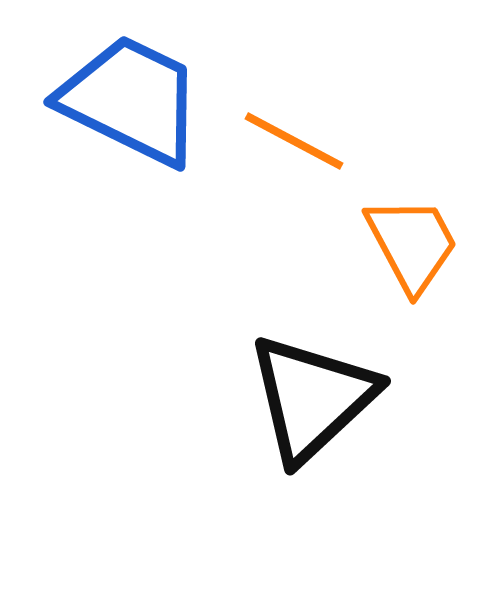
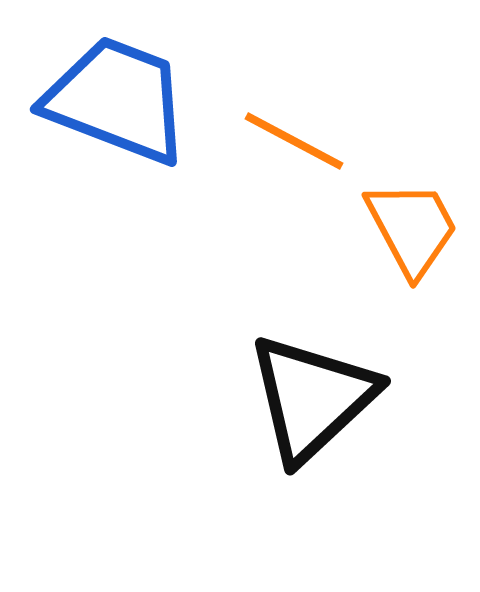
blue trapezoid: moved 14 px left; rotated 5 degrees counterclockwise
orange trapezoid: moved 16 px up
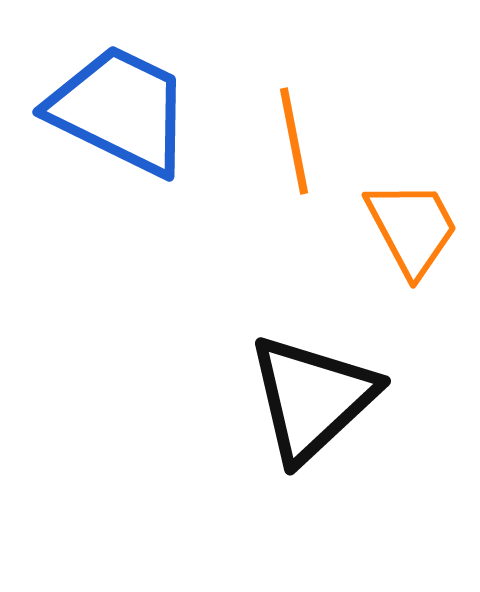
blue trapezoid: moved 3 px right, 10 px down; rotated 5 degrees clockwise
orange line: rotated 51 degrees clockwise
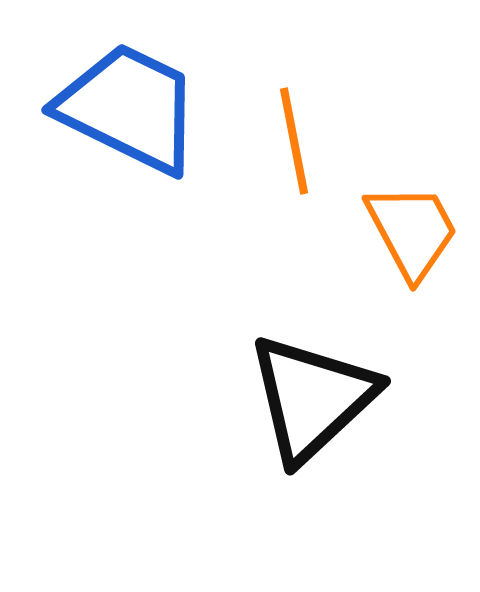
blue trapezoid: moved 9 px right, 2 px up
orange trapezoid: moved 3 px down
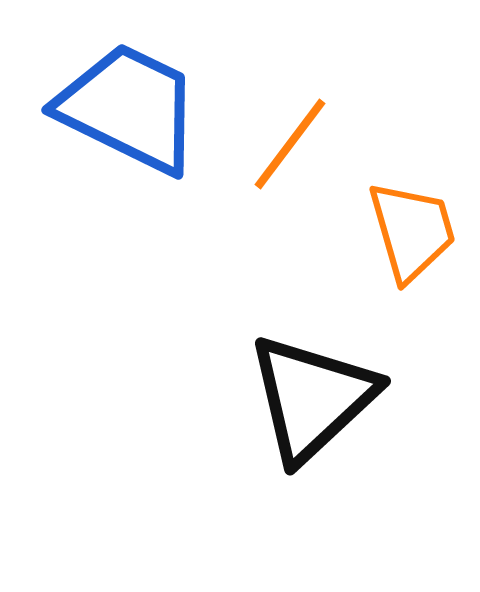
orange line: moved 4 px left, 3 px down; rotated 48 degrees clockwise
orange trapezoid: rotated 12 degrees clockwise
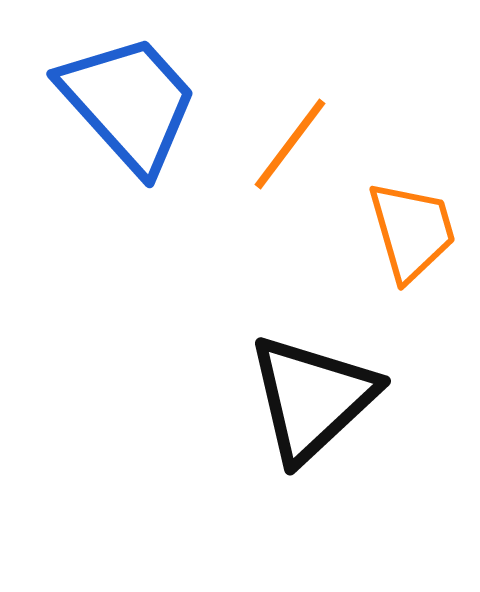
blue trapezoid: moved 5 px up; rotated 22 degrees clockwise
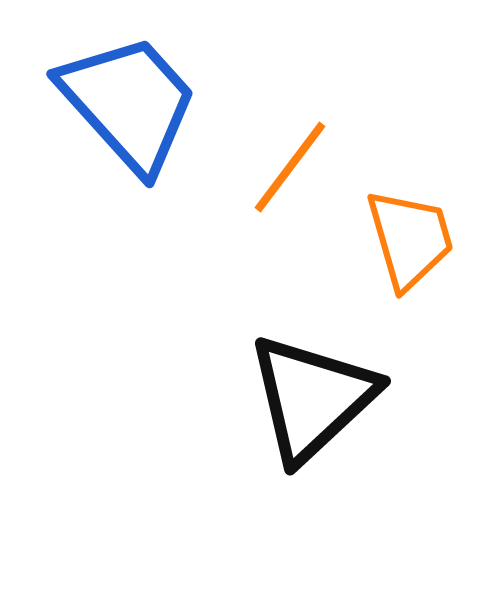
orange line: moved 23 px down
orange trapezoid: moved 2 px left, 8 px down
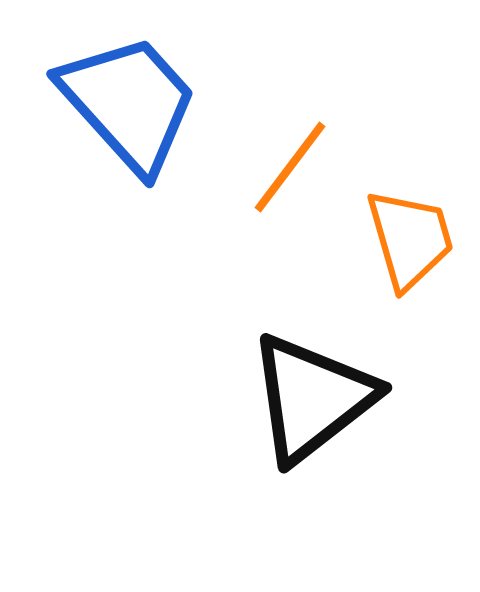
black triangle: rotated 5 degrees clockwise
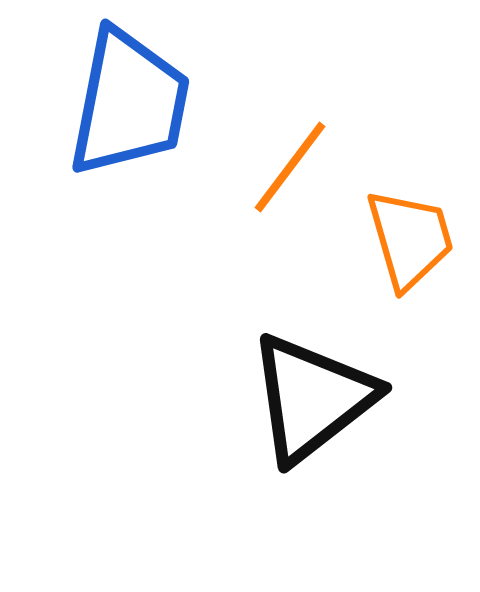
blue trapezoid: rotated 53 degrees clockwise
